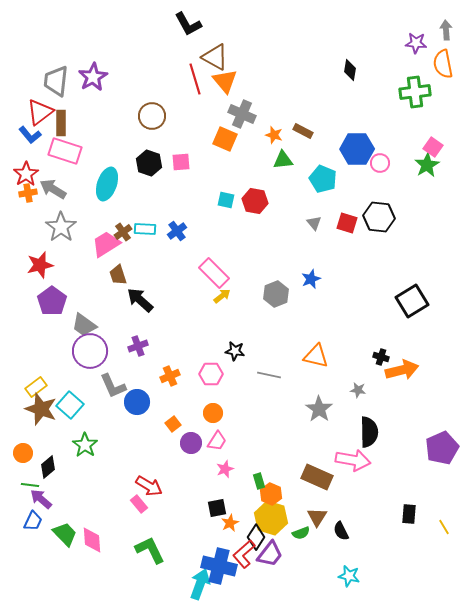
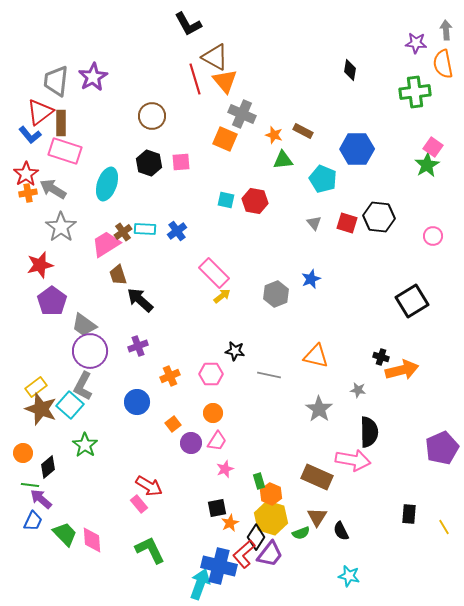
pink circle at (380, 163): moved 53 px right, 73 px down
gray L-shape at (113, 386): moved 30 px left; rotated 52 degrees clockwise
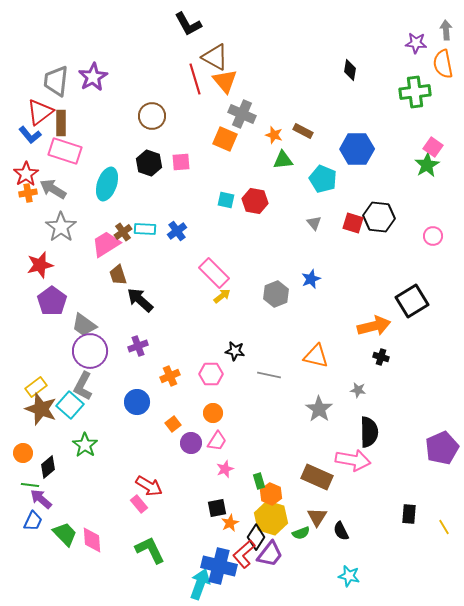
red square at (347, 223): moved 6 px right
orange arrow at (402, 370): moved 28 px left, 44 px up
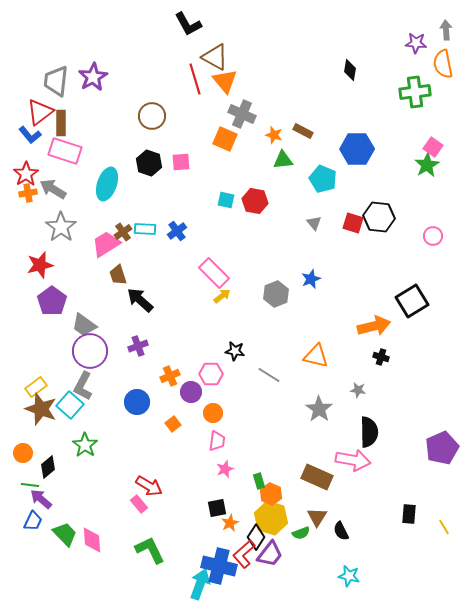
gray line at (269, 375): rotated 20 degrees clockwise
pink trapezoid at (217, 441): rotated 25 degrees counterclockwise
purple circle at (191, 443): moved 51 px up
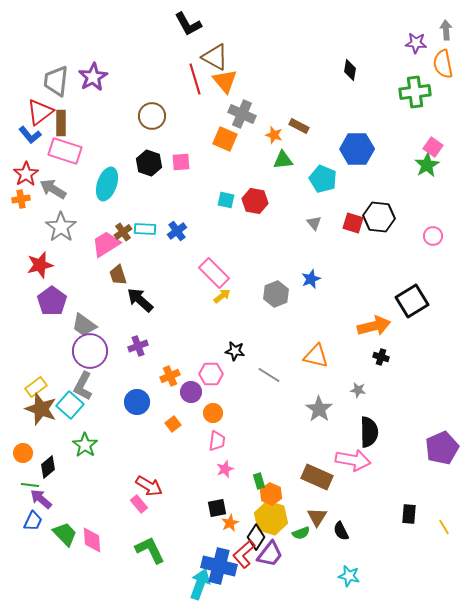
brown rectangle at (303, 131): moved 4 px left, 5 px up
orange cross at (28, 193): moved 7 px left, 6 px down
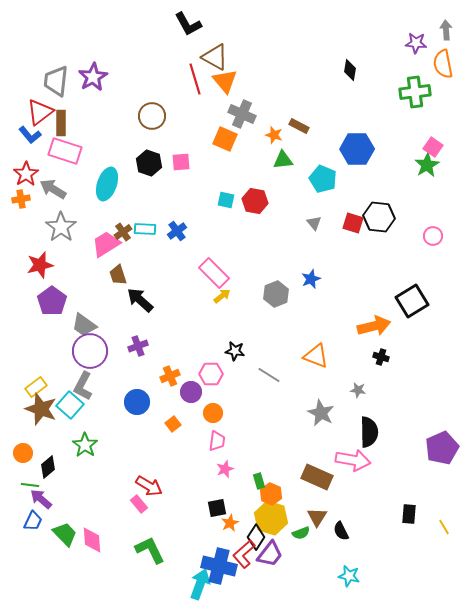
orange triangle at (316, 356): rotated 8 degrees clockwise
gray star at (319, 409): moved 2 px right, 4 px down; rotated 8 degrees counterclockwise
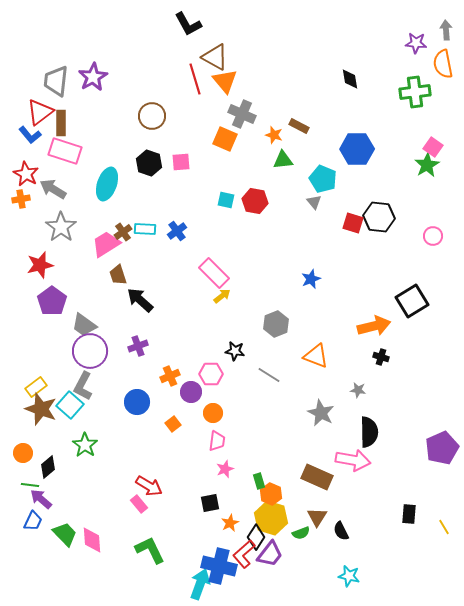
black diamond at (350, 70): moved 9 px down; rotated 20 degrees counterclockwise
red star at (26, 174): rotated 10 degrees counterclockwise
gray triangle at (314, 223): moved 21 px up
gray hexagon at (276, 294): moved 30 px down
black square at (217, 508): moved 7 px left, 5 px up
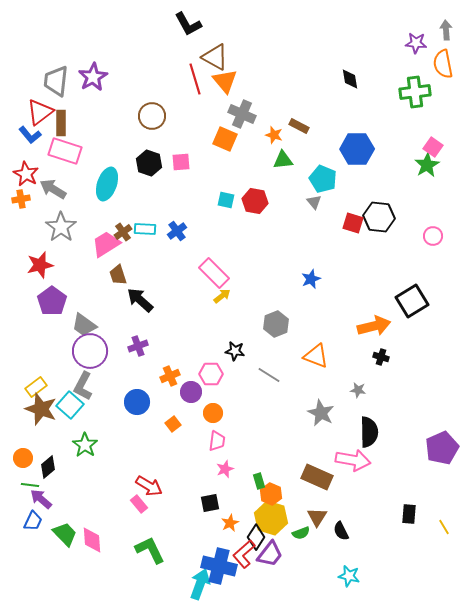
orange circle at (23, 453): moved 5 px down
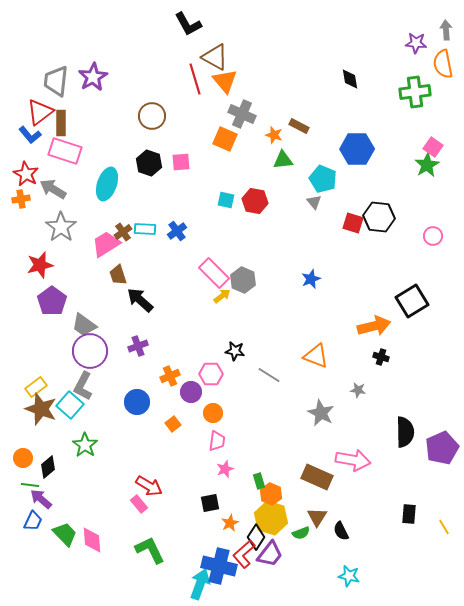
gray hexagon at (276, 324): moved 33 px left, 44 px up; rotated 15 degrees counterclockwise
black semicircle at (369, 432): moved 36 px right
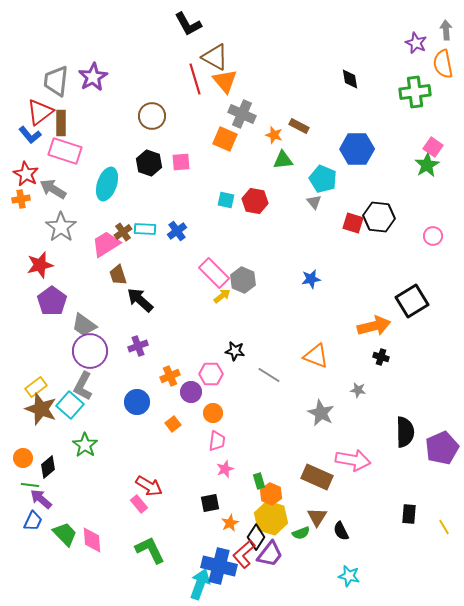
purple star at (416, 43): rotated 20 degrees clockwise
blue star at (311, 279): rotated 12 degrees clockwise
